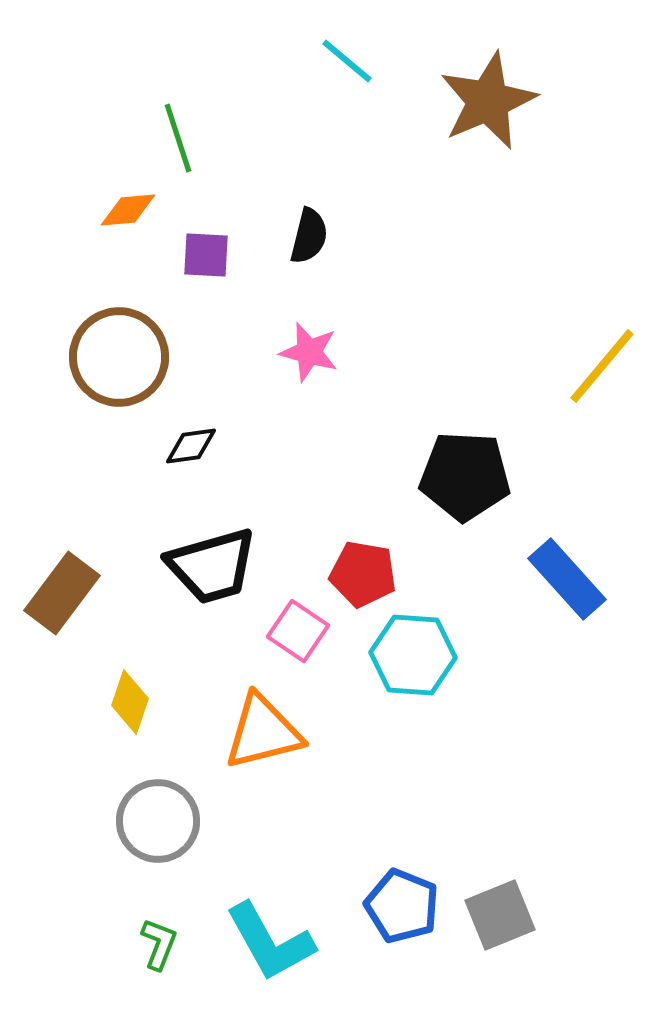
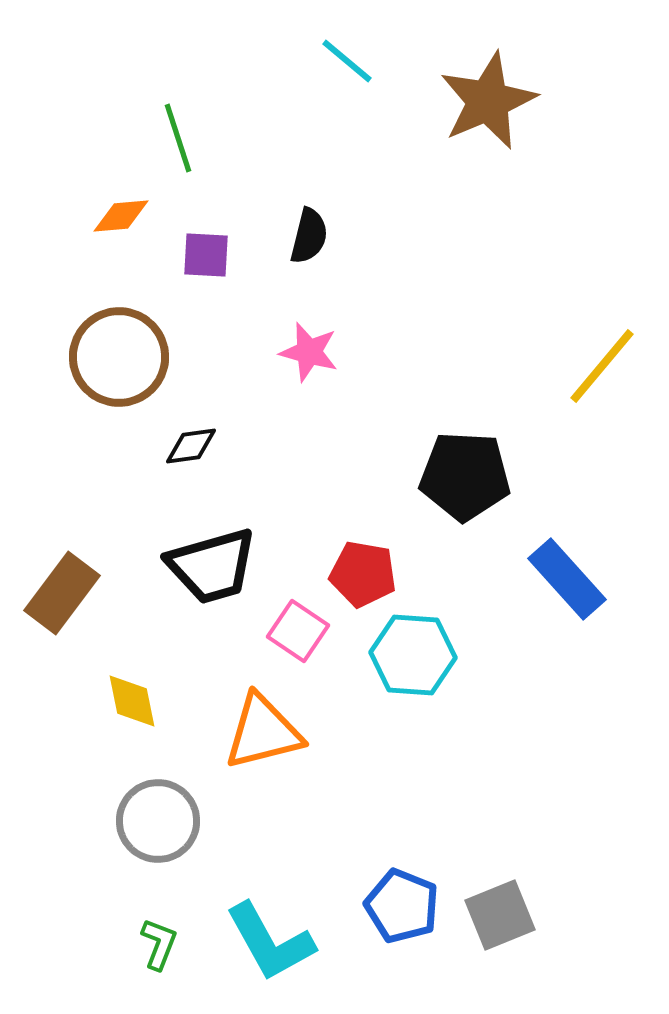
orange diamond: moved 7 px left, 6 px down
yellow diamond: moved 2 px right, 1 px up; rotated 30 degrees counterclockwise
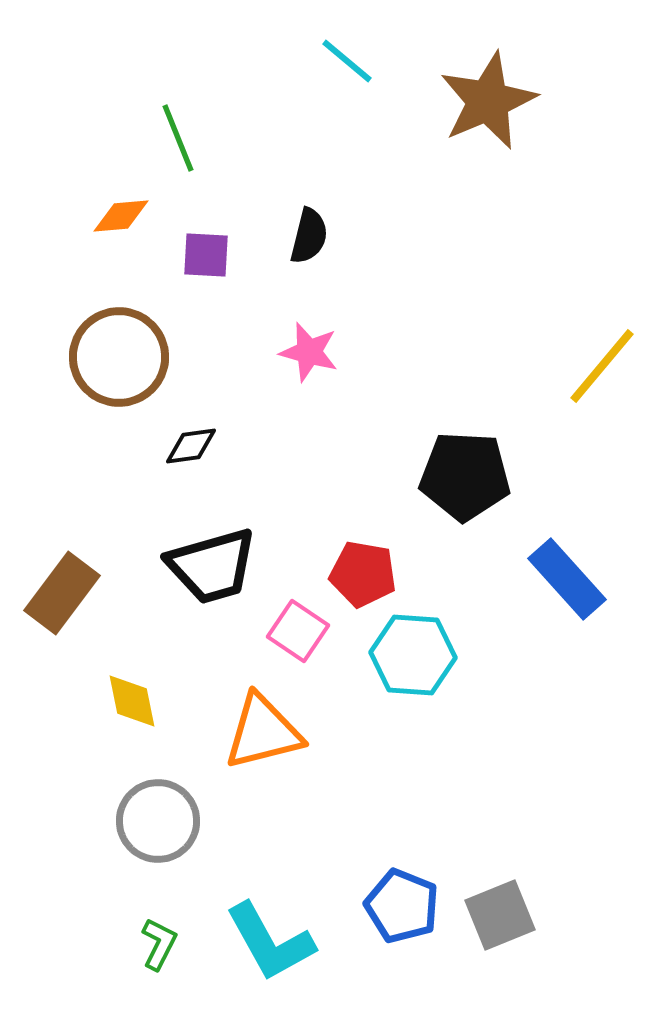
green line: rotated 4 degrees counterclockwise
green L-shape: rotated 6 degrees clockwise
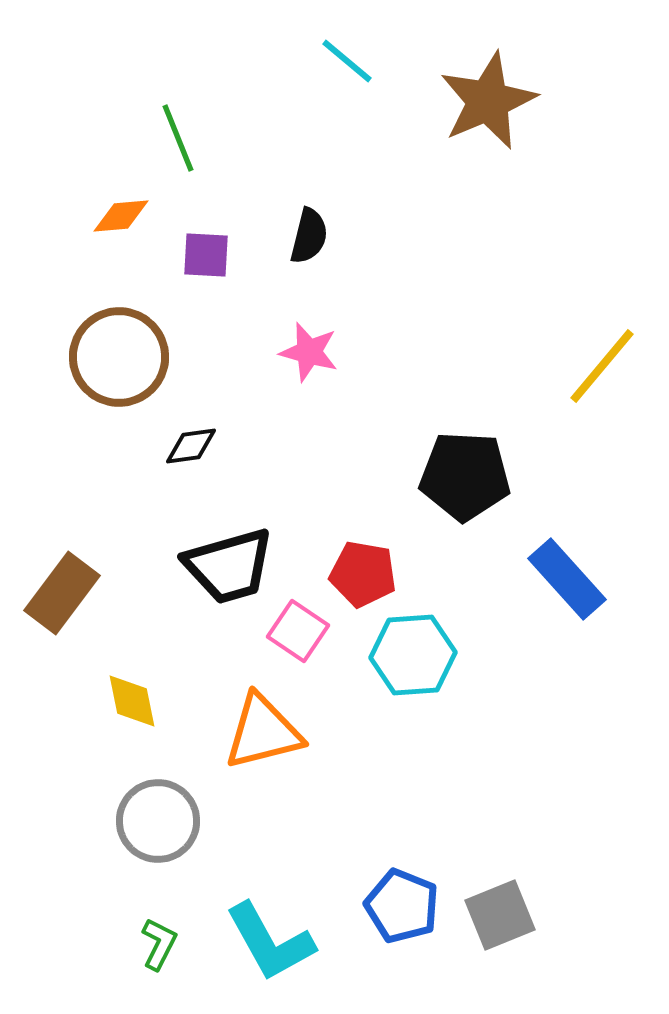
black trapezoid: moved 17 px right
cyan hexagon: rotated 8 degrees counterclockwise
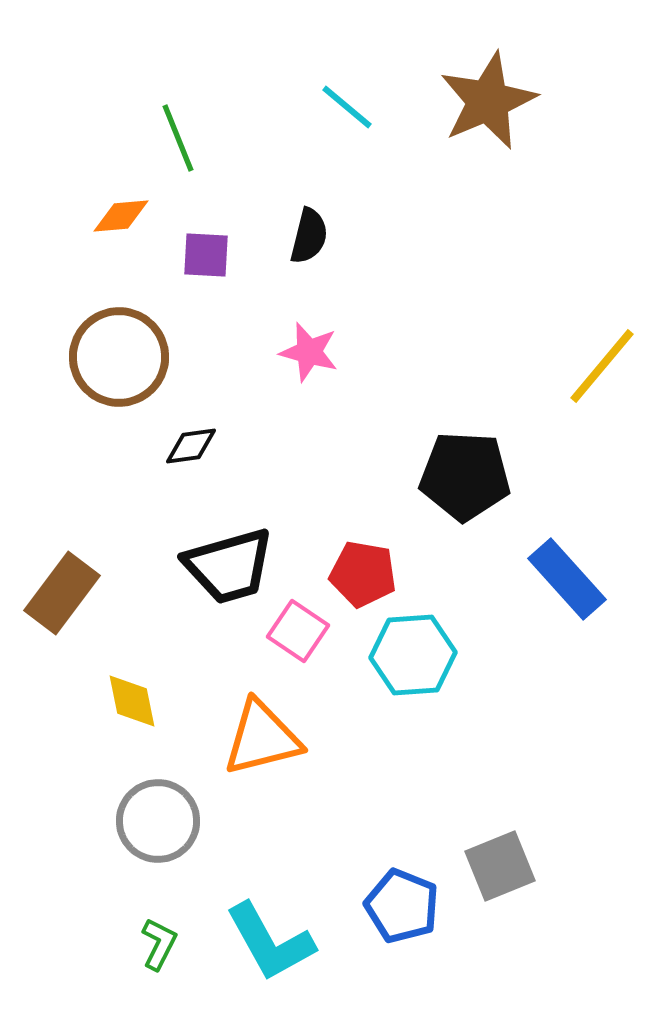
cyan line: moved 46 px down
orange triangle: moved 1 px left, 6 px down
gray square: moved 49 px up
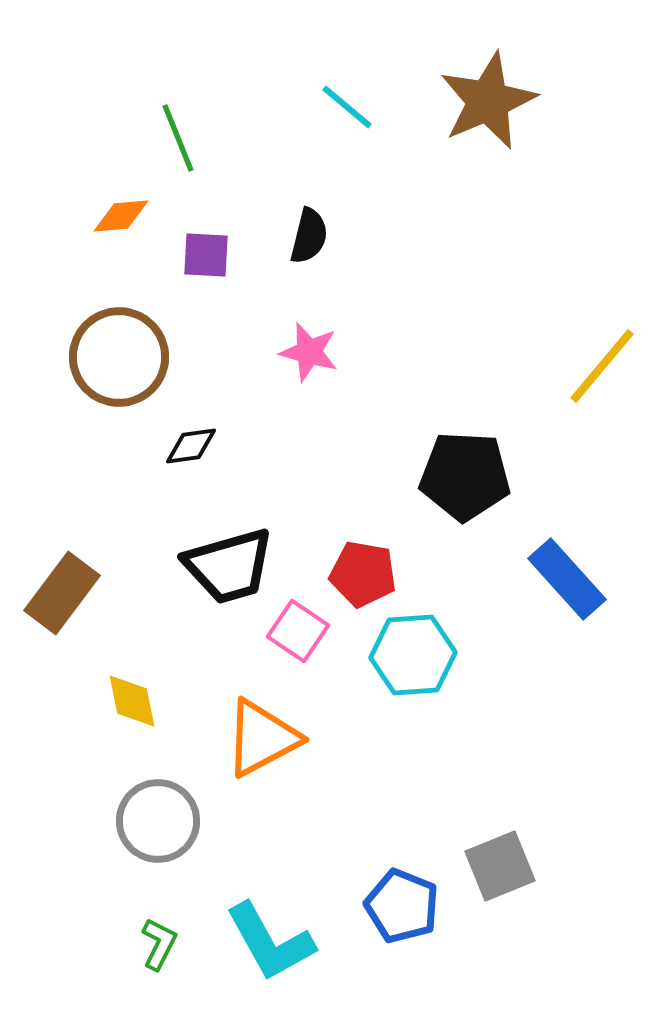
orange triangle: rotated 14 degrees counterclockwise
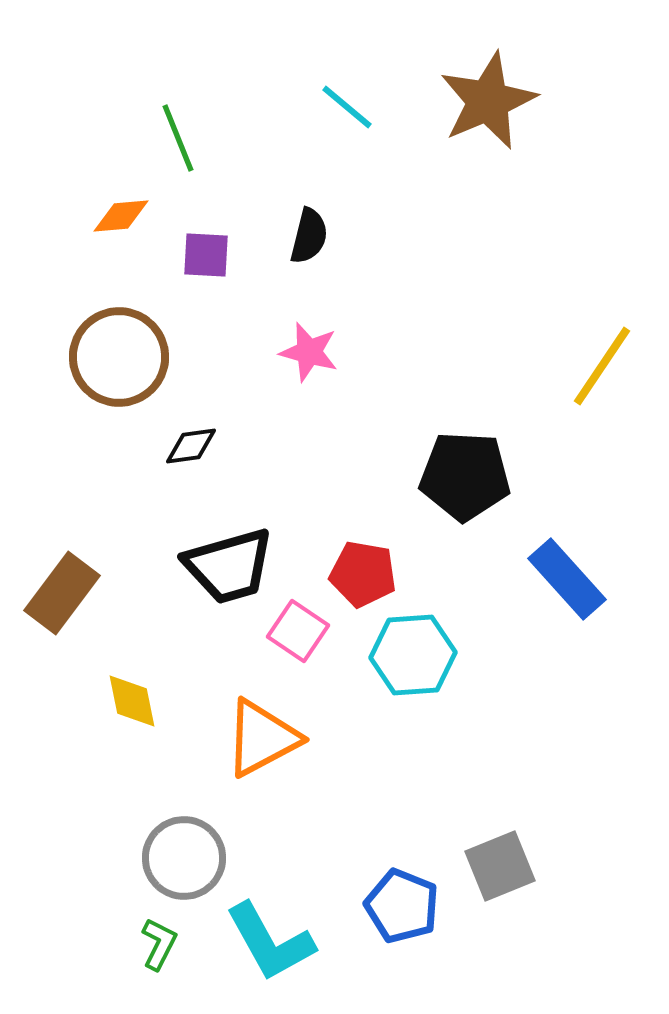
yellow line: rotated 6 degrees counterclockwise
gray circle: moved 26 px right, 37 px down
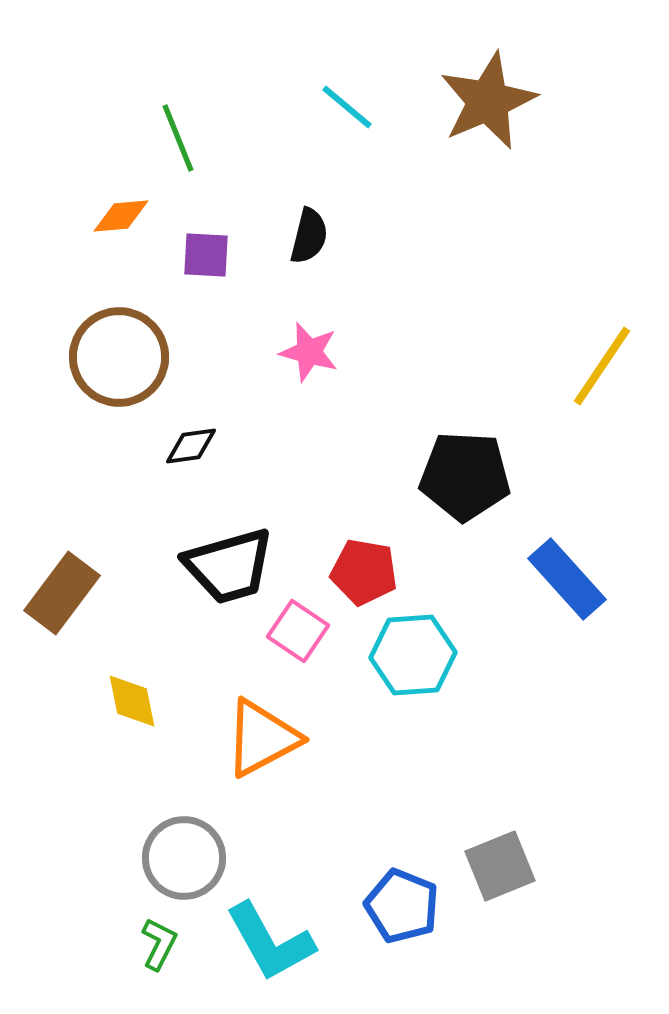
red pentagon: moved 1 px right, 2 px up
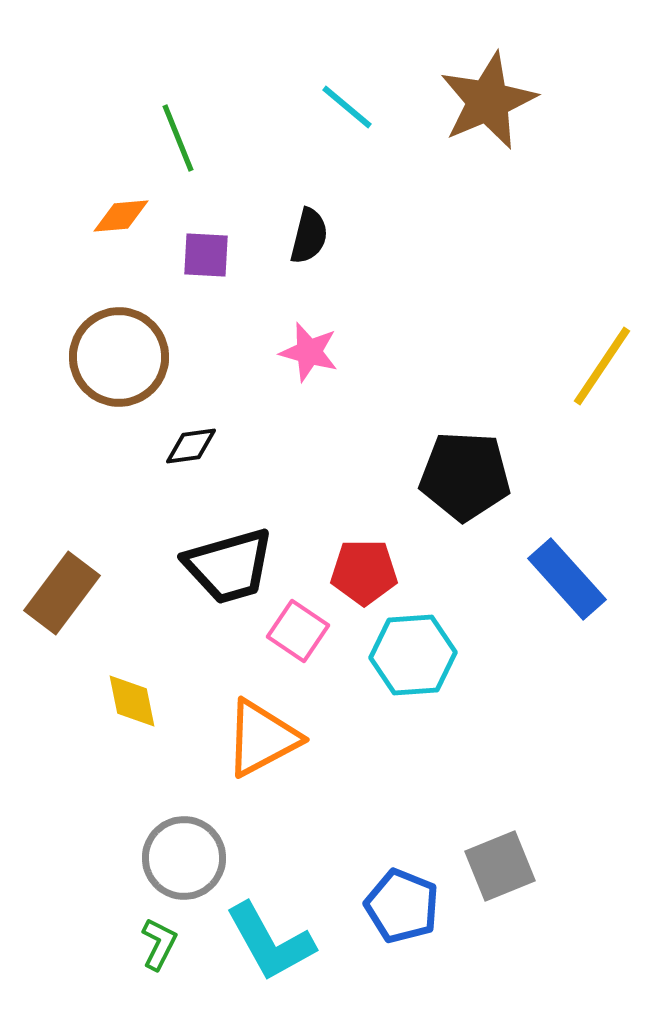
red pentagon: rotated 10 degrees counterclockwise
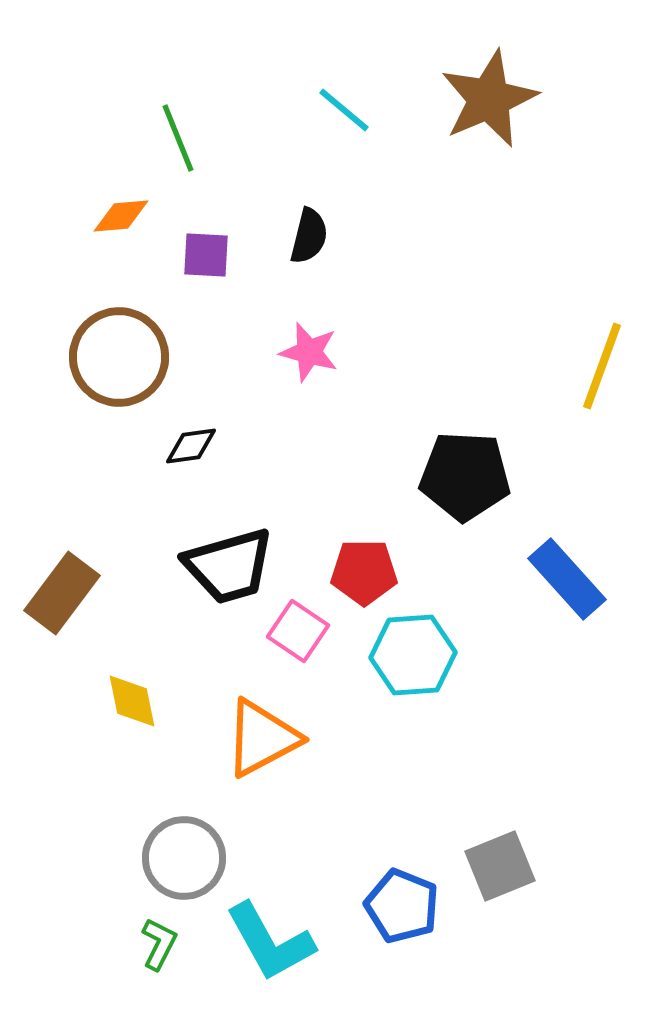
brown star: moved 1 px right, 2 px up
cyan line: moved 3 px left, 3 px down
yellow line: rotated 14 degrees counterclockwise
